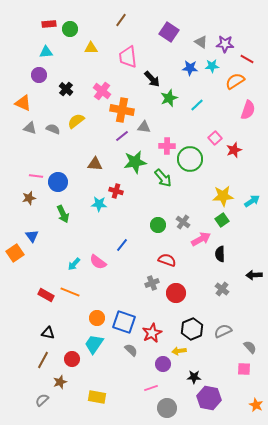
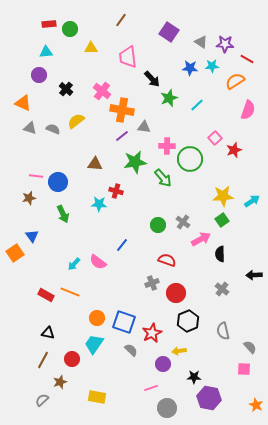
black hexagon at (192, 329): moved 4 px left, 8 px up
gray semicircle at (223, 331): rotated 78 degrees counterclockwise
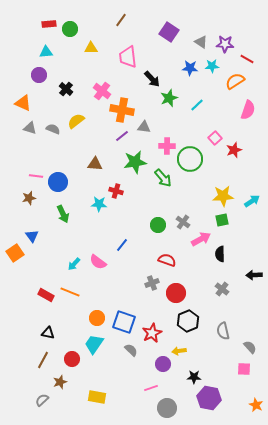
green square at (222, 220): rotated 24 degrees clockwise
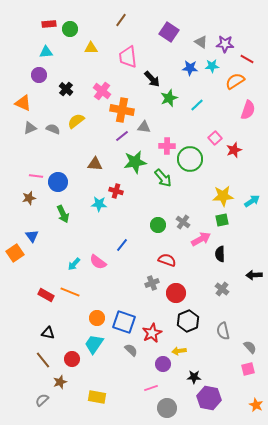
gray triangle at (30, 128): rotated 40 degrees counterclockwise
brown line at (43, 360): rotated 66 degrees counterclockwise
pink square at (244, 369): moved 4 px right; rotated 16 degrees counterclockwise
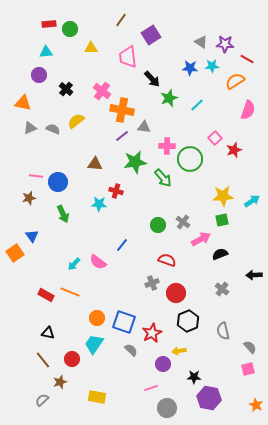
purple square at (169, 32): moved 18 px left, 3 px down; rotated 24 degrees clockwise
orange triangle at (23, 103): rotated 12 degrees counterclockwise
black semicircle at (220, 254): rotated 70 degrees clockwise
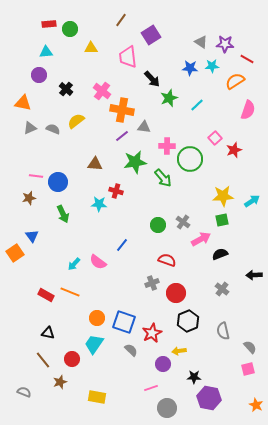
gray semicircle at (42, 400): moved 18 px left, 8 px up; rotated 64 degrees clockwise
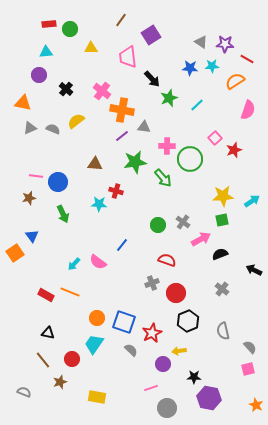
black arrow at (254, 275): moved 5 px up; rotated 28 degrees clockwise
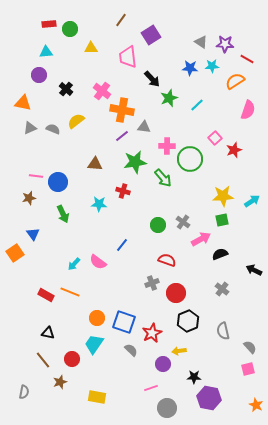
red cross at (116, 191): moved 7 px right
blue triangle at (32, 236): moved 1 px right, 2 px up
gray semicircle at (24, 392): rotated 80 degrees clockwise
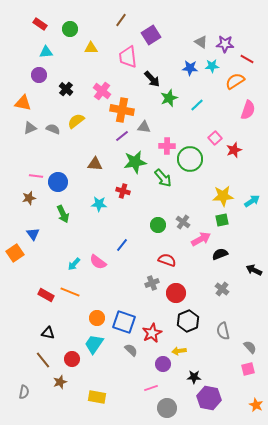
red rectangle at (49, 24): moved 9 px left; rotated 40 degrees clockwise
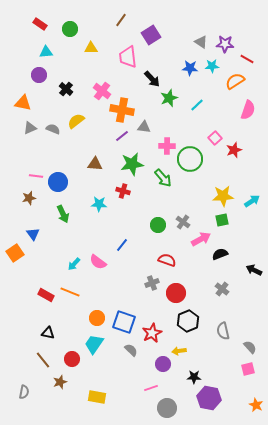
green star at (135, 162): moved 3 px left, 2 px down
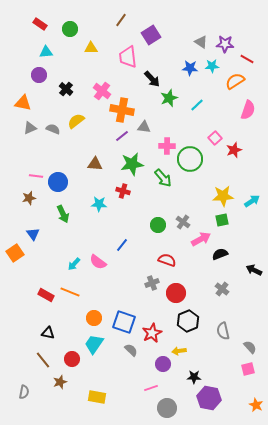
orange circle at (97, 318): moved 3 px left
